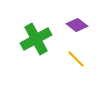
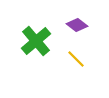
green cross: moved 2 px down; rotated 12 degrees counterclockwise
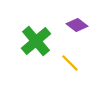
yellow line: moved 6 px left, 4 px down
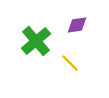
purple diamond: rotated 45 degrees counterclockwise
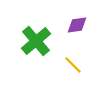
yellow line: moved 3 px right, 2 px down
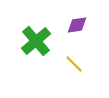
yellow line: moved 1 px right, 1 px up
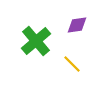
yellow line: moved 2 px left
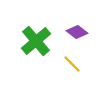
purple diamond: moved 7 px down; rotated 45 degrees clockwise
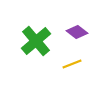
yellow line: rotated 66 degrees counterclockwise
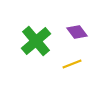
purple diamond: rotated 15 degrees clockwise
